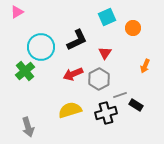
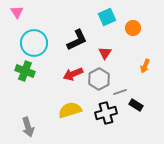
pink triangle: rotated 32 degrees counterclockwise
cyan circle: moved 7 px left, 4 px up
green cross: rotated 30 degrees counterclockwise
gray line: moved 3 px up
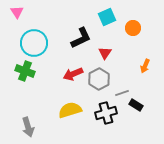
black L-shape: moved 4 px right, 2 px up
gray line: moved 2 px right, 1 px down
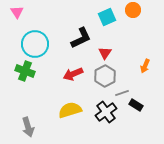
orange circle: moved 18 px up
cyan circle: moved 1 px right, 1 px down
gray hexagon: moved 6 px right, 3 px up
black cross: moved 1 px up; rotated 20 degrees counterclockwise
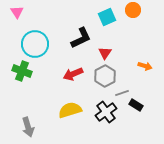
orange arrow: rotated 96 degrees counterclockwise
green cross: moved 3 px left
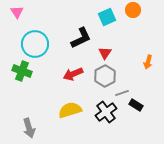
orange arrow: moved 3 px right, 4 px up; rotated 88 degrees clockwise
gray arrow: moved 1 px right, 1 px down
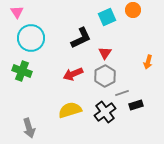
cyan circle: moved 4 px left, 6 px up
black rectangle: rotated 48 degrees counterclockwise
black cross: moved 1 px left
